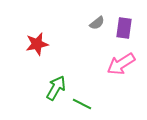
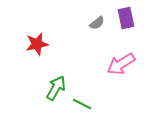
purple rectangle: moved 2 px right, 10 px up; rotated 20 degrees counterclockwise
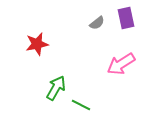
green line: moved 1 px left, 1 px down
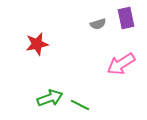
gray semicircle: moved 1 px right, 1 px down; rotated 21 degrees clockwise
green arrow: moved 6 px left, 10 px down; rotated 40 degrees clockwise
green line: moved 1 px left
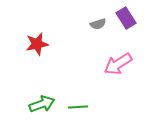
purple rectangle: rotated 20 degrees counterclockwise
pink arrow: moved 3 px left
green arrow: moved 8 px left, 6 px down
green line: moved 2 px left, 2 px down; rotated 30 degrees counterclockwise
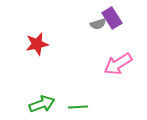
purple rectangle: moved 14 px left
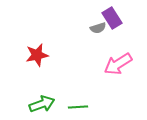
gray semicircle: moved 4 px down
red star: moved 11 px down
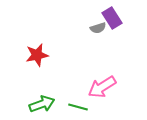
pink arrow: moved 16 px left, 23 px down
green line: rotated 18 degrees clockwise
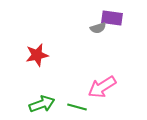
purple rectangle: rotated 50 degrees counterclockwise
green line: moved 1 px left
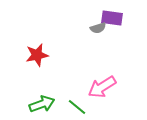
green line: rotated 24 degrees clockwise
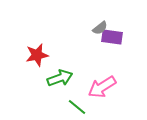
purple rectangle: moved 19 px down
gray semicircle: moved 2 px right; rotated 21 degrees counterclockwise
green arrow: moved 18 px right, 26 px up
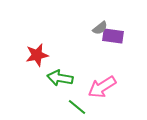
purple rectangle: moved 1 px right, 1 px up
green arrow: rotated 150 degrees counterclockwise
